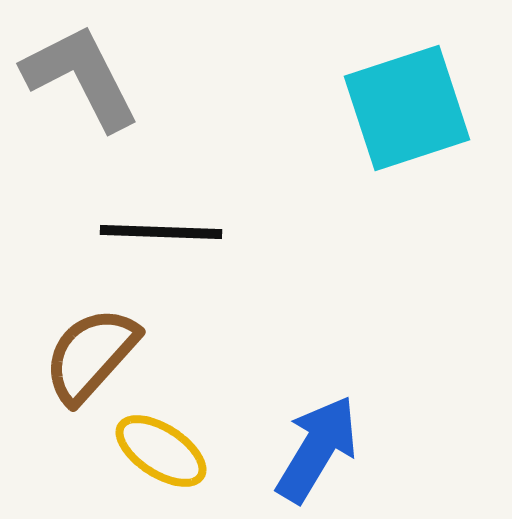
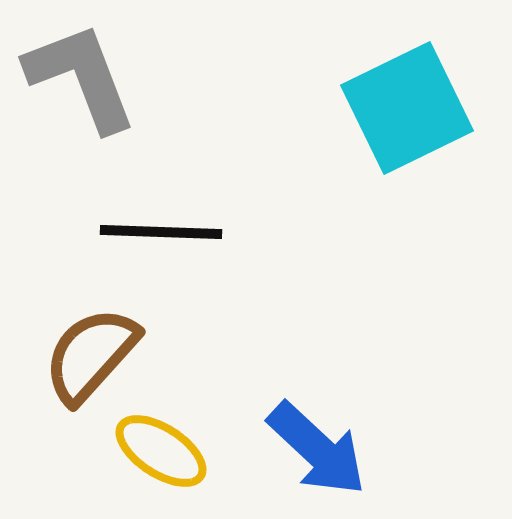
gray L-shape: rotated 6 degrees clockwise
cyan square: rotated 8 degrees counterclockwise
blue arrow: rotated 102 degrees clockwise
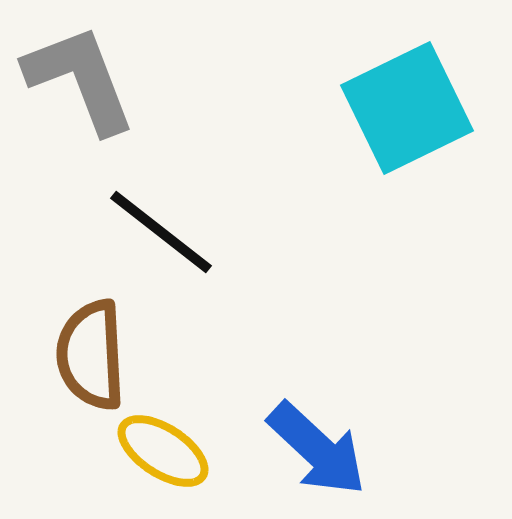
gray L-shape: moved 1 px left, 2 px down
black line: rotated 36 degrees clockwise
brown semicircle: rotated 45 degrees counterclockwise
yellow ellipse: moved 2 px right
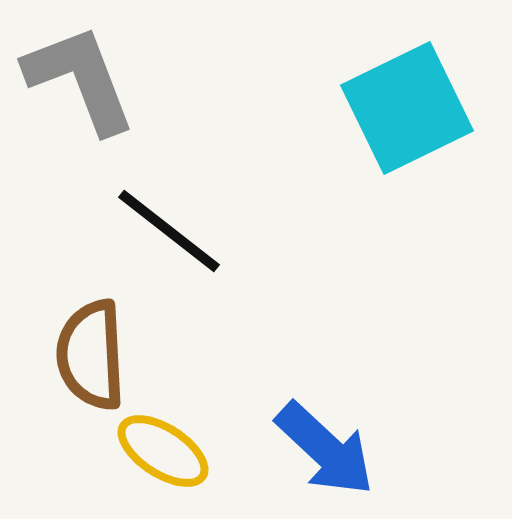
black line: moved 8 px right, 1 px up
blue arrow: moved 8 px right
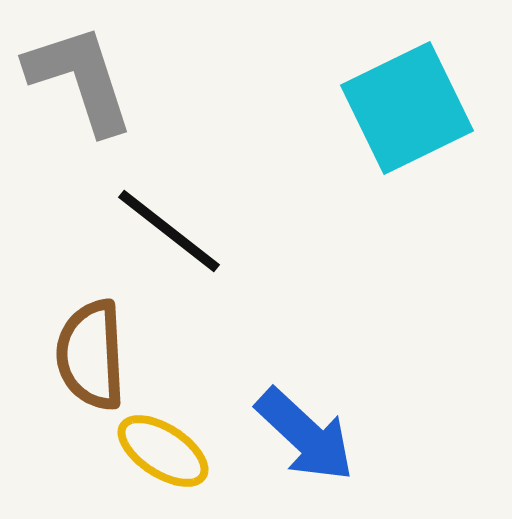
gray L-shape: rotated 3 degrees clockwise
blue arrow: moved 20 px left, 14 px up
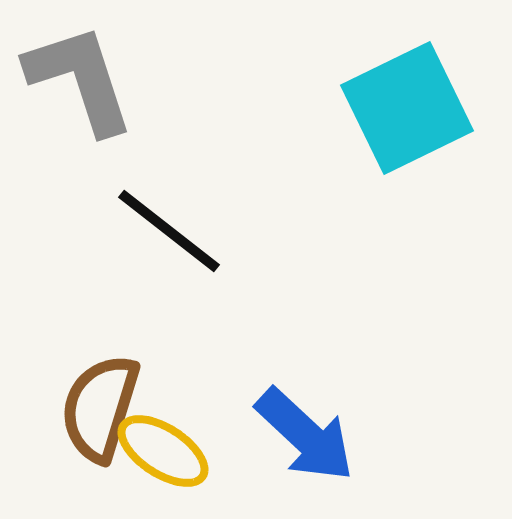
brown semicircle: moved 9 px right, 53 px down; rotated 20 degrees clockwise
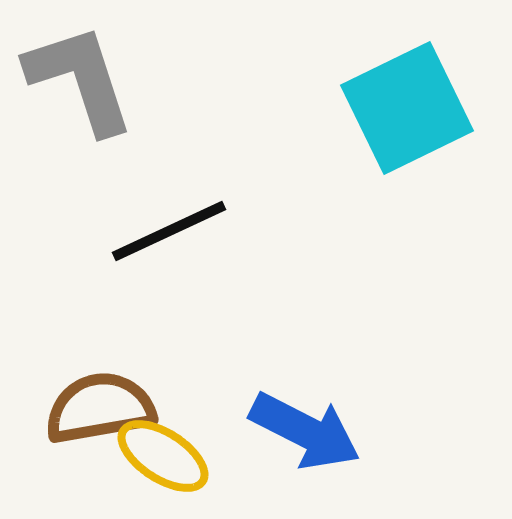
black line: rotated 63 degrees counterclockwise
brown semicircle: rotated 63 degrees clockwise
blue arrow: moved 4 px up; rotated 16 degrees counterclockwise
yellow ellipse: moved 5 px down
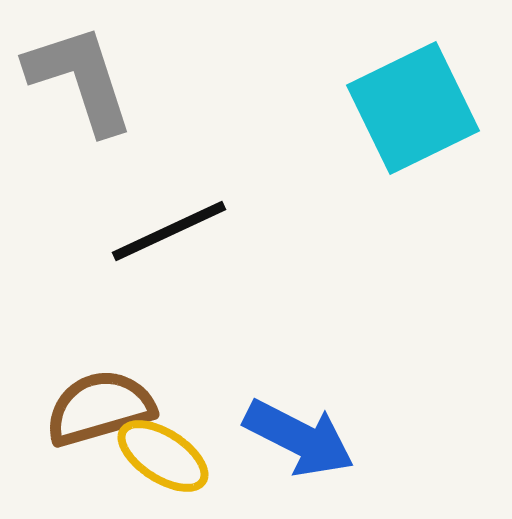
cyan square: moved 6 px right
brown semicircle: rotated 6 degrees counterclockwise
blue arrow: moved 6 px left, 7 px down
